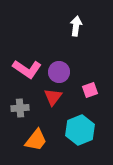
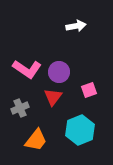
white arrow: rotated 72 degrees clockwise
pink square: moved 1 px left
gray cross: rotated 18 degrees counterclockwise
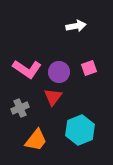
pink square: moved 22 px up
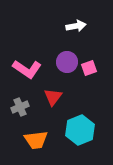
purple circle: moved 8 px right, 10 px up
gray cross: moved 1 px up
orange trapezoid: rotated 45 degrees clockwise
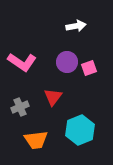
pink L-shape: moved 5 px left, 7 px up
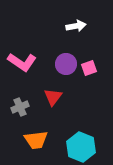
purple circle: moved 1 px left, 2 px down
cyan hexagon: moved 1 px right, 17 px down; rotated 16 degrees counterclockwise
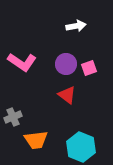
red triangle: moved 14 px right, 2 px up; rotated 30 degrees counterclockwise
gray cross: moved 7 px left, 10 px down
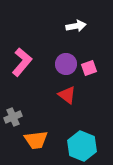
pink L-shape: rotated 84 degrees counterclockwise
cyan hexagon: moved 1 px right, 1 px up
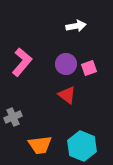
orange trapezoid: moved 4 px right, 5 px down
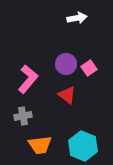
white arrow: moved 1 px right, 8 px up
pink L-shape: moved 6 px right, 17 px down
pink square: rotated 14 degrees counterclockwise
gray cross: moved 10 px right, 1 px up; rotated 12 degrees clockwise
cyan hexagon: moved 1 px right
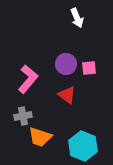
white arrow: rotated 78 degrees clockwise
pink square: rotated 28 degrees clockwise
orange trapezoid: moved 8 px up; rotated 25 degrees clockwise
